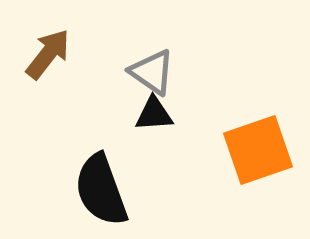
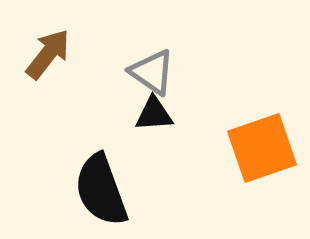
orange square: moved 4 px right, 2 px up
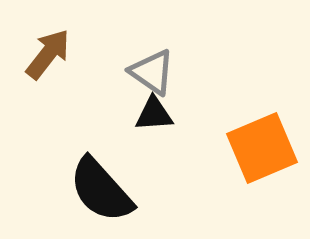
orange square: rotated 4 degrees counterclockwise
black semicircle: rotated 22 degrees counterclockwise
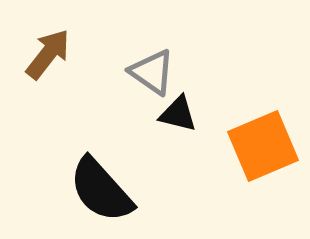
black triangle: moved 24 px right; rotated 18 degrees clockwise
orange square: moved 1 px right, 2 px up
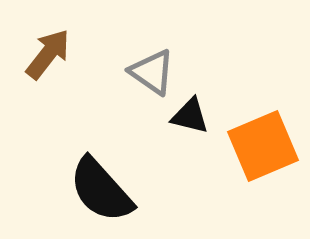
black triangle: moved 12 px right, 2 px down
